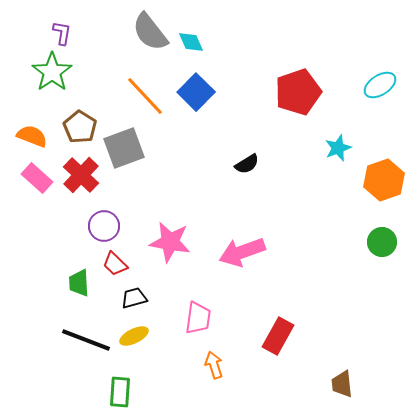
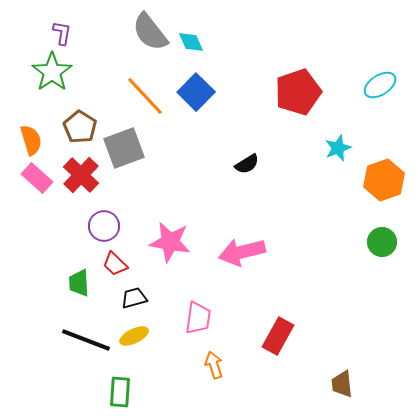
orange semicircle: moved 1 px left, 4 px down; rotated 52 degrees clockwise
pink arrow: rotated 6 degrees clockwise
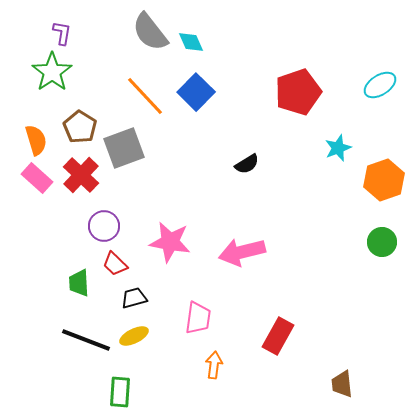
orange semicircle: moved 5 px right
orange arrow: rotated 24 degrees clockwise
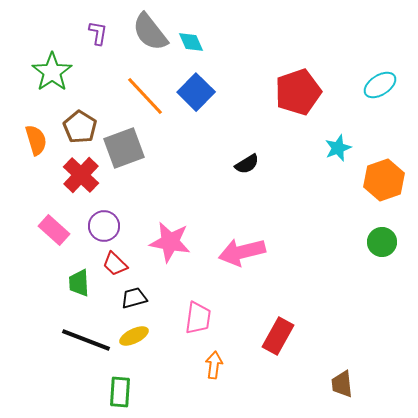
purple L-shape: moved 36 px right
pink rectangle: moved 17 px right, 52 px down
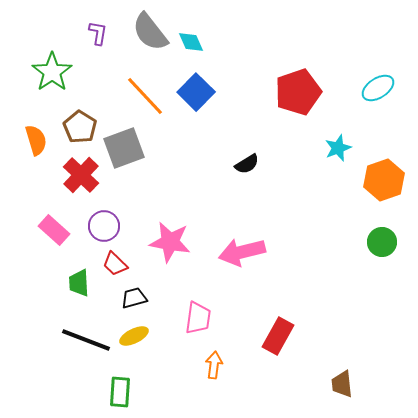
cyan ellipse: moved 2 px left, 3 px down
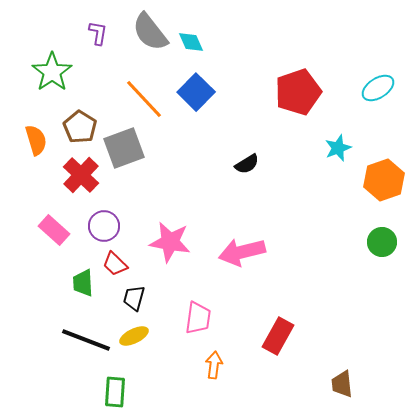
orange line: moved 1 px left, 3 px down
green trapezoid: moved 4 px right
black trapezoid: rotated 60 degrees counterclockwise
green rectangle: moved 5 px left
